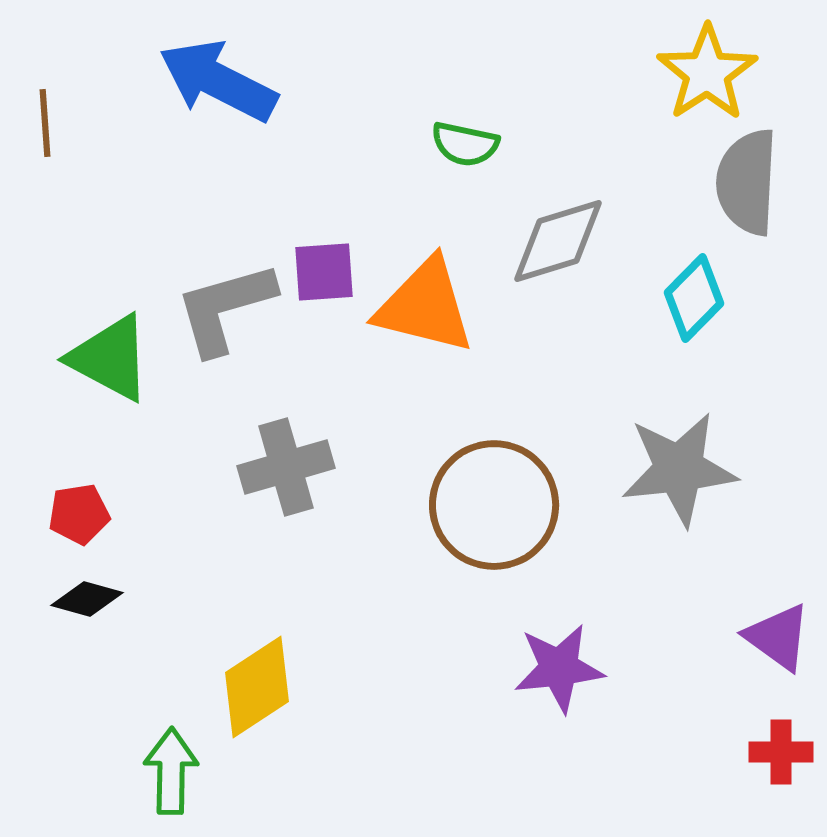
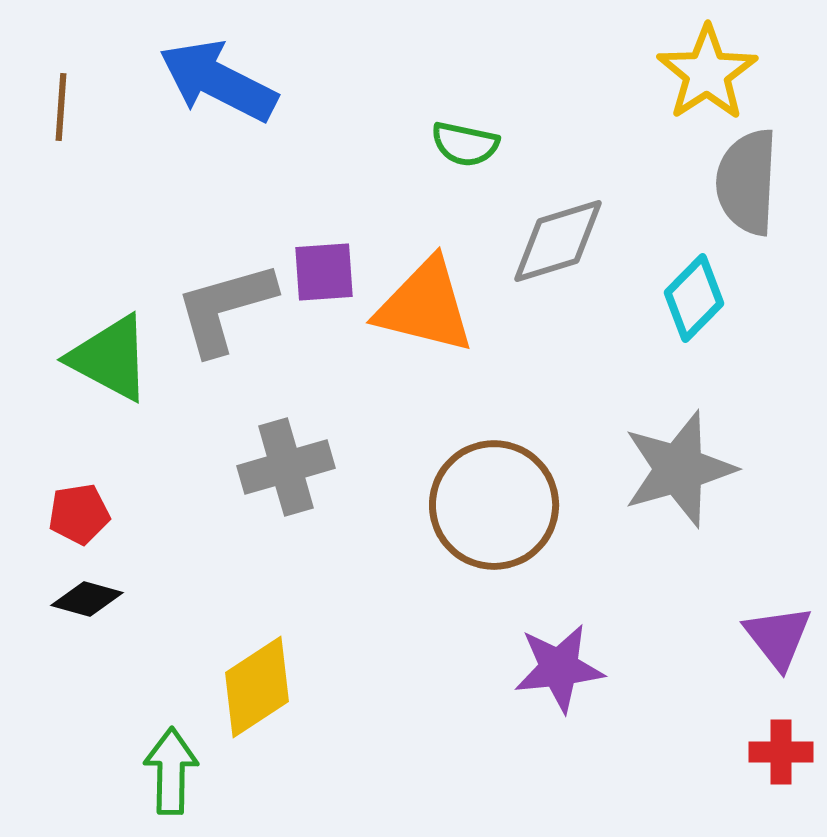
brown line: moved 16 px right, 16 px up; rotated 8 degrees clockwise
gray star: rotated 10 degrees counterclockwise
purple triangle: rotated 16 degrees clockwise
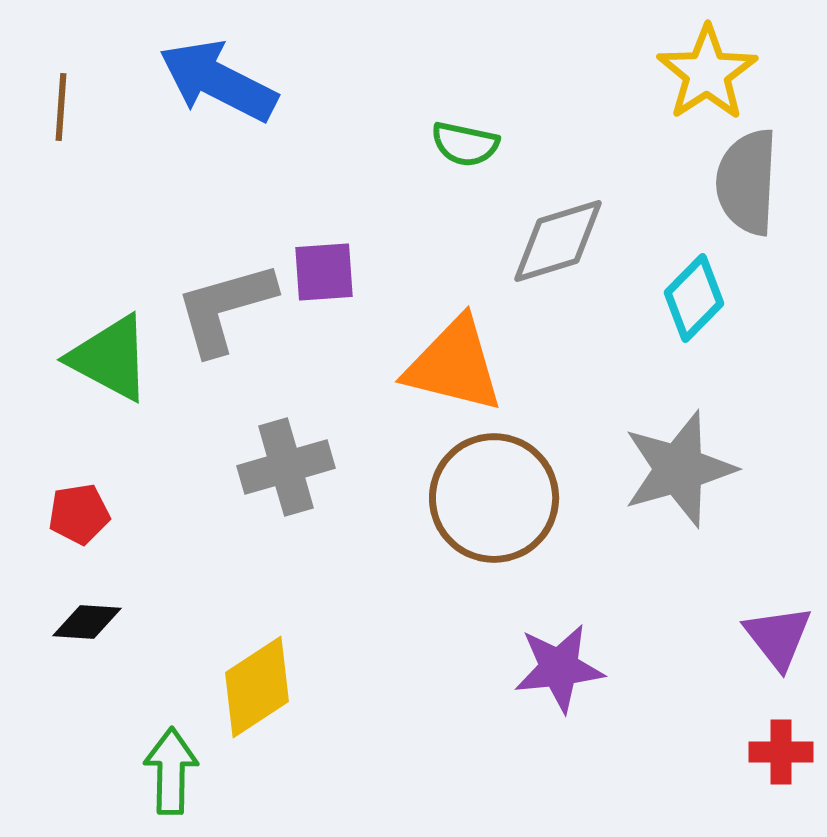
orange triangle: moved 29 px right, 59 px down
brown circle: moved 7 px up
black diamond: moved 23 px down; rotated 12 degrees counterclockwise
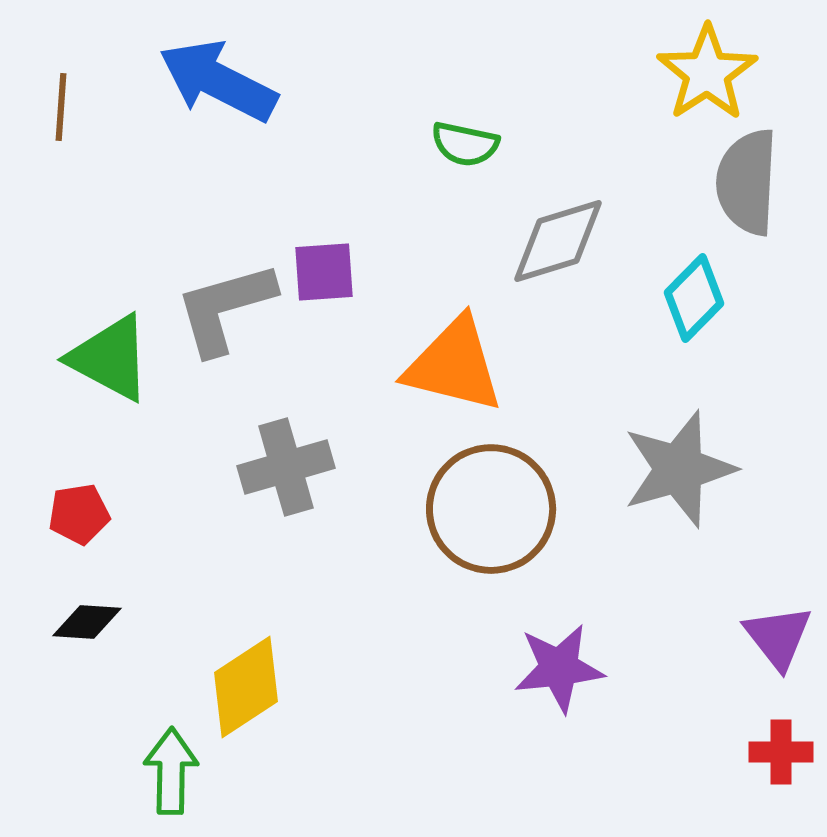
brown circle: moved 3 px left, 11 px down
yellow diamond: moved 11 px left
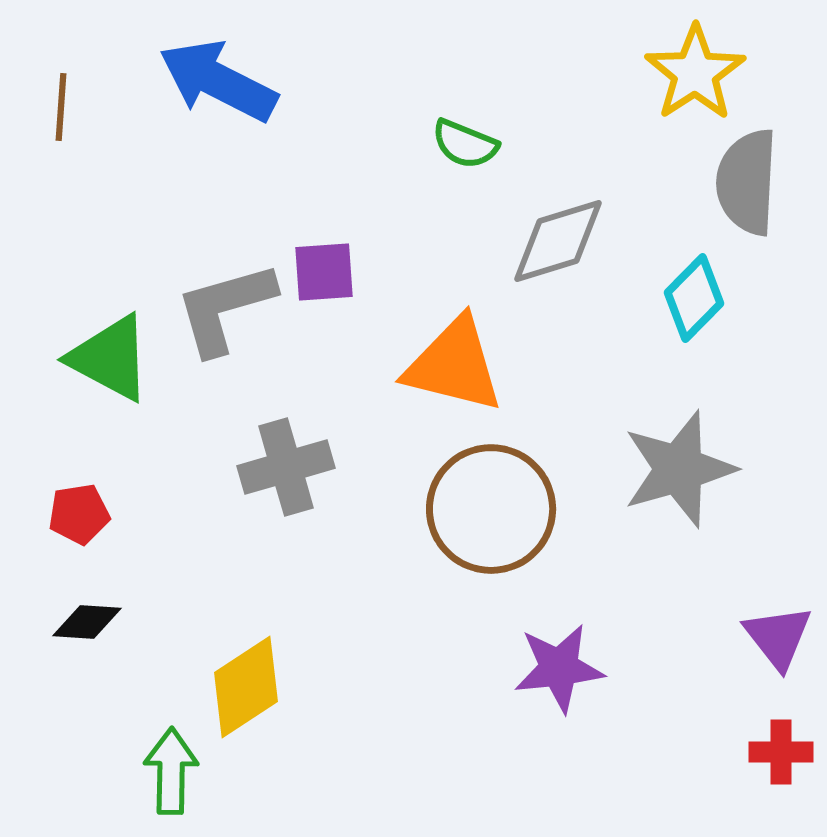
yellow star: moved 12 px left
green semicircle: rotated 10 degrees clockwise
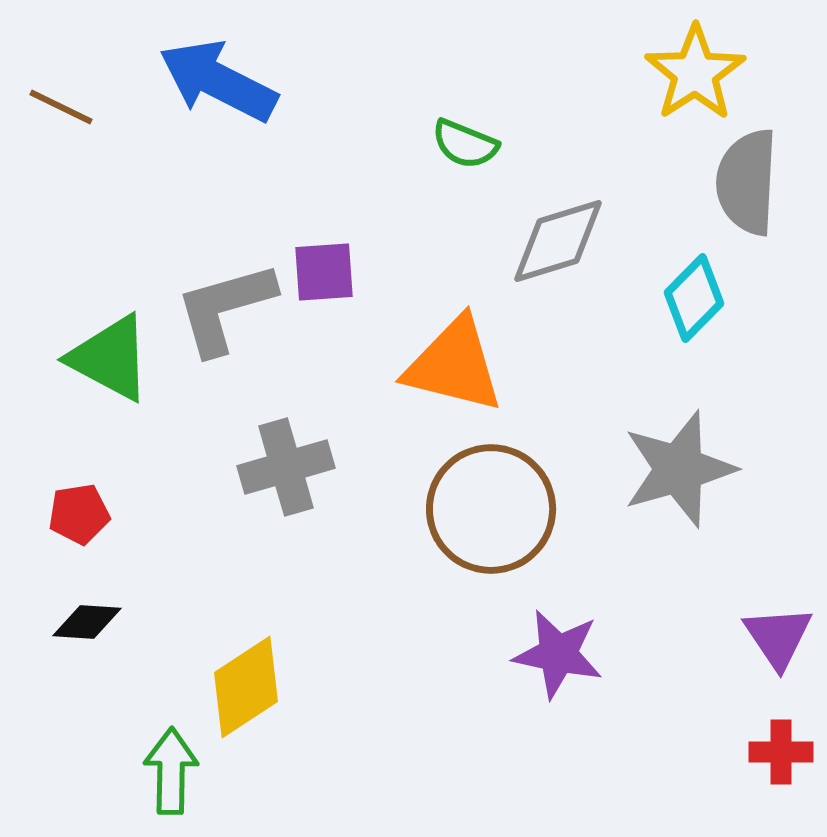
brown line: rotated 68 degrees counterclockwise
purple triangle: rotated 4 degrees clockwise
purple star: moved 1 px left, 14 px up; rotated 18 degrees clockwise
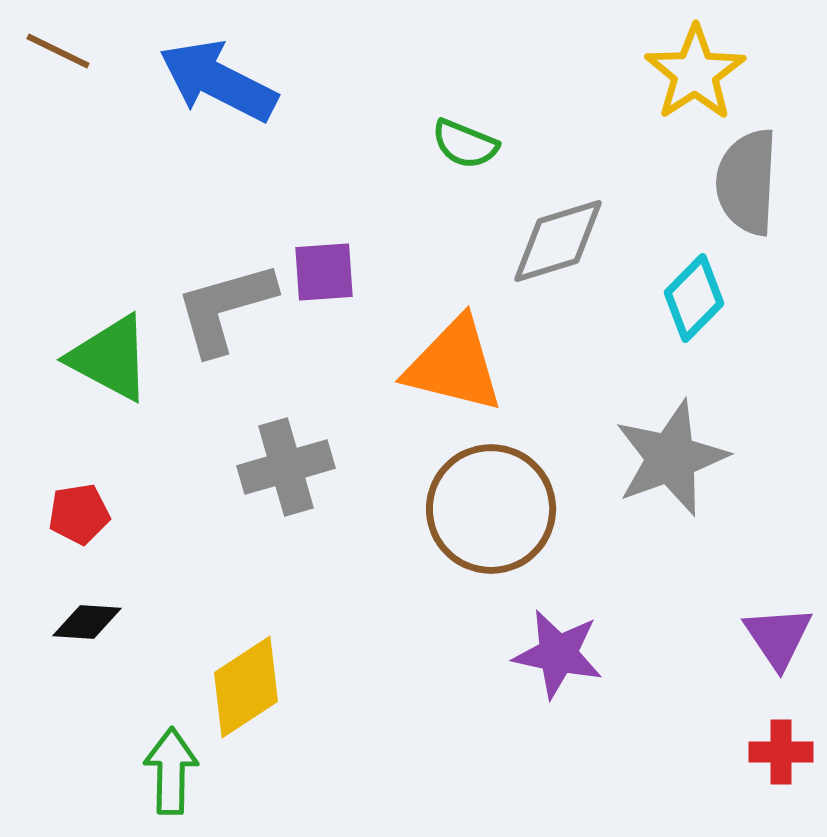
brown line: moved 3 px left, 56 px up
gray star: moved 8 px left, 11 px up; rotated 4 degrees counterclockwise
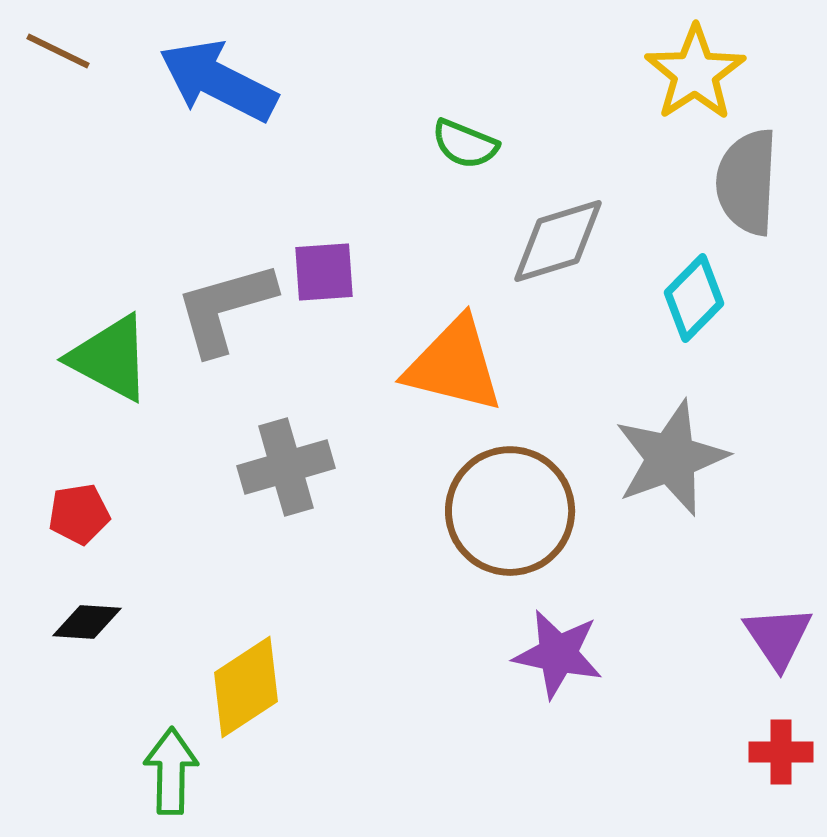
brown circle: moved 19 px right, 2 px down
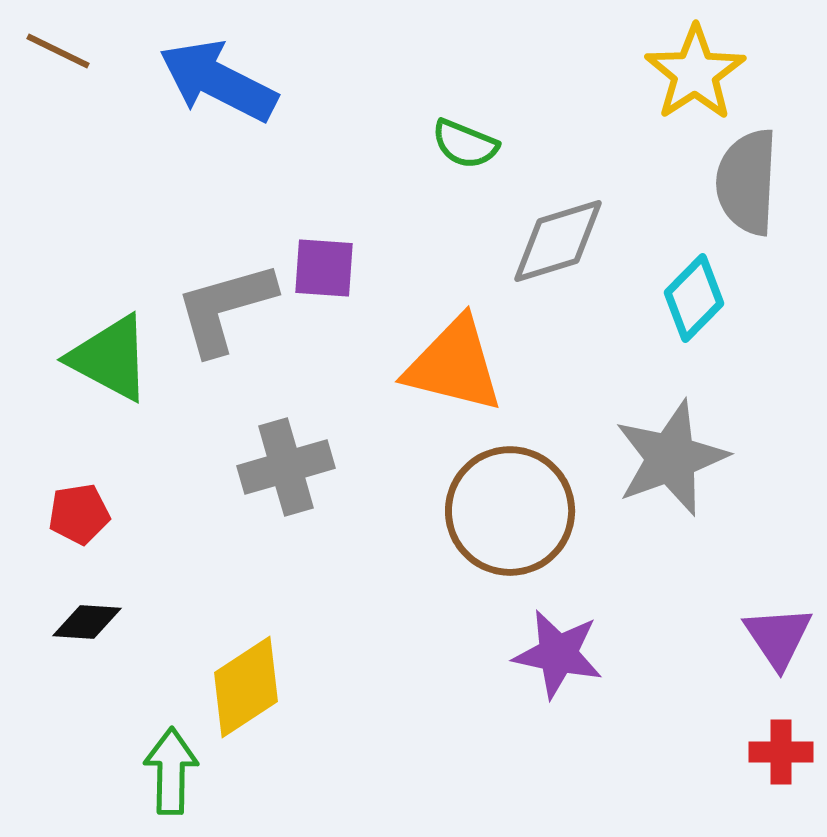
purple square: moved 4 px up; rotated 8 degrees clockwise
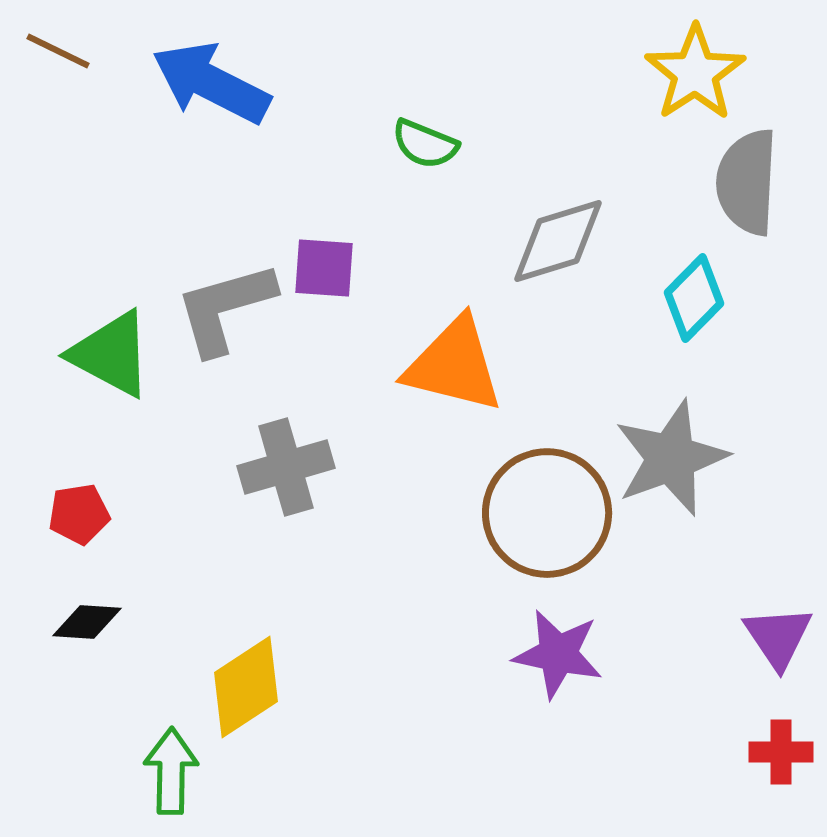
blue arrow: moved 7 px left, 2 px down
green semicircle: moved 40 px left
green triangle: moved 1 px right, 4 px up
brown circle: moved 37 px right, 2 px down
